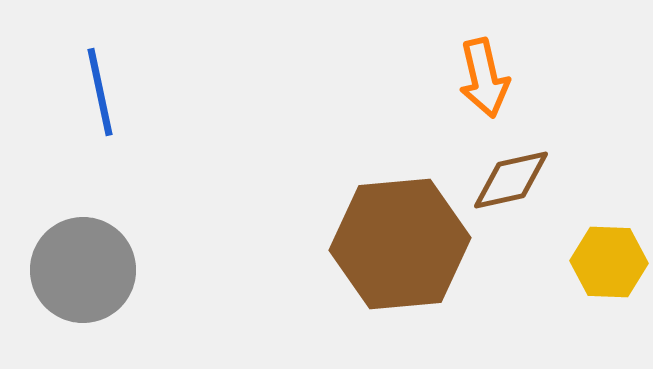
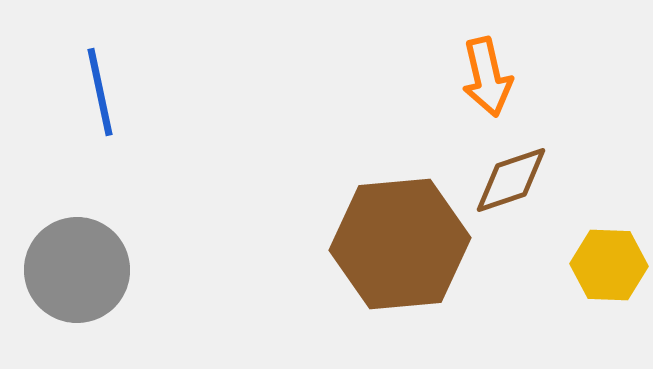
orange arrow: moved 3 px right, 1 px up
brown diamond: rotated 6 degrees counterclockwise
yellow hexagon: moved 3 px down
gray circle: moved 6 px left
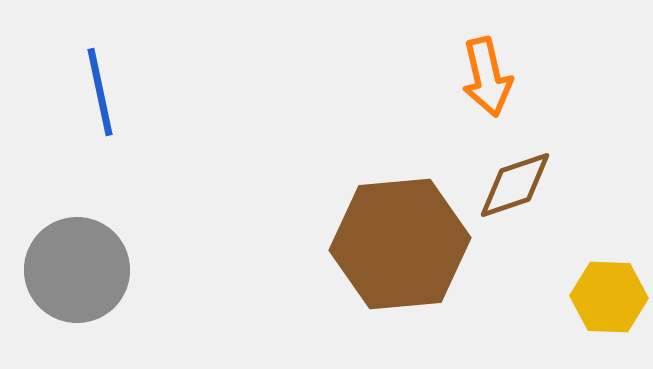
brown diamond: moved 4 px right, 5 px down
yellow hexagon: moved 32 px down
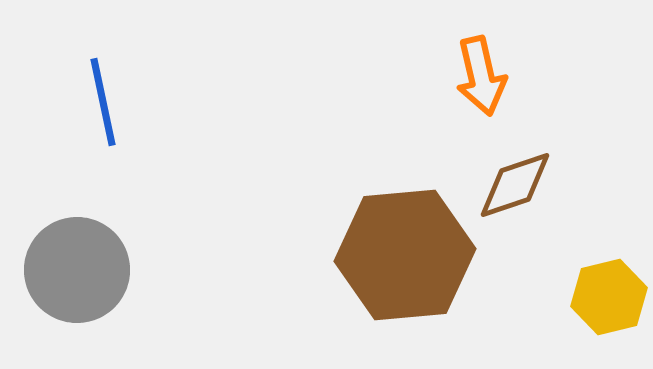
orange arrow: moved 6 px left, 1 px up
blue line: moved 3 px right, 10 px down
brown hexagon: moved 5 px right, 11 px down
yellow hexagon: rotated 16 degrees counterclockwise
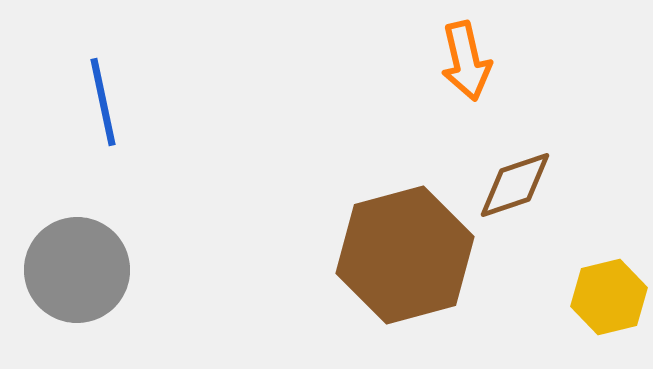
orange arrow: moved 15 px left, 15 px up
brown hexagon: rotated 10 degrees counterclockwise
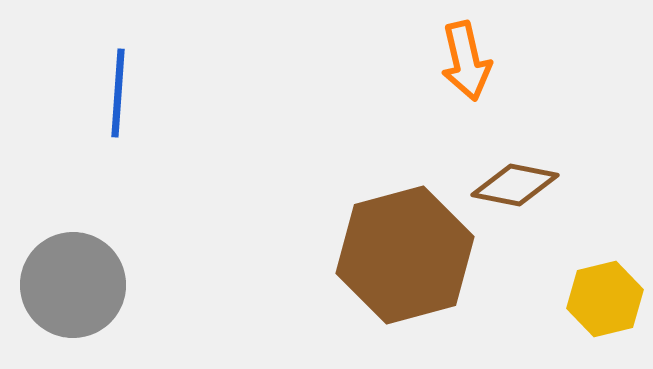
blue line: moved 15 px right, 9 px up; rotated 16 degrees clockwise
brown diamond: rotated 30 degrees clockwise
gray circle: moved 4 px left, 15 px down
yellow hexagon: moved 4 px left, 2 px down
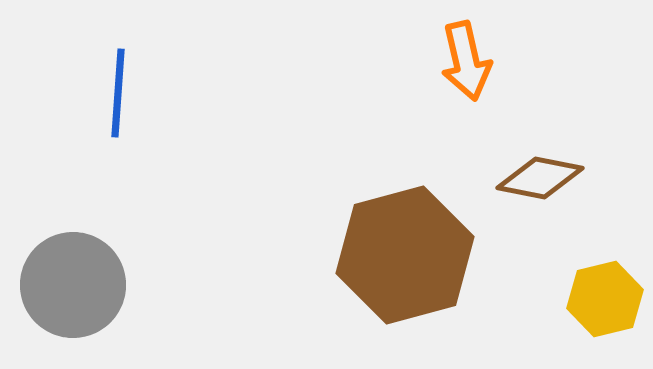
brown diamond: moved 25 px right, 7 px up
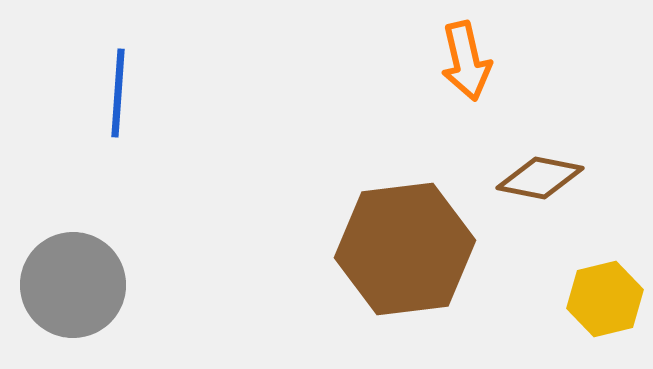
brown hexagon: moved 6 px up; rotated 8 degrees clockwise
